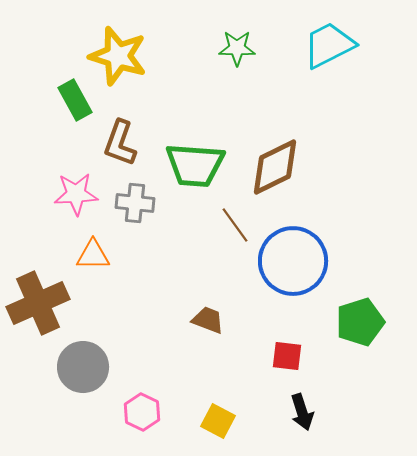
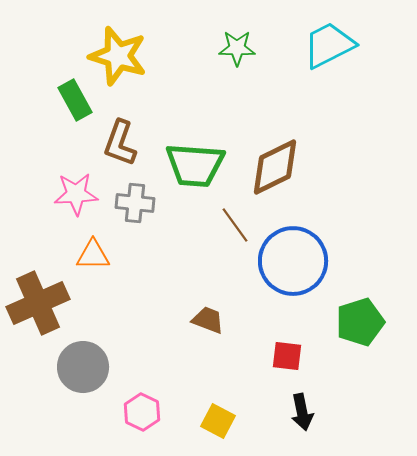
black arrow: rotated 6 degrees clockwise
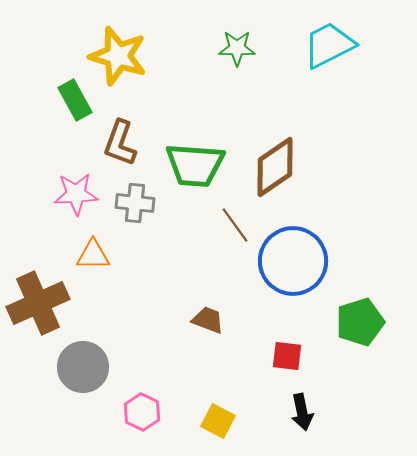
brown diamond: rotated 8 degrees counterclockwise
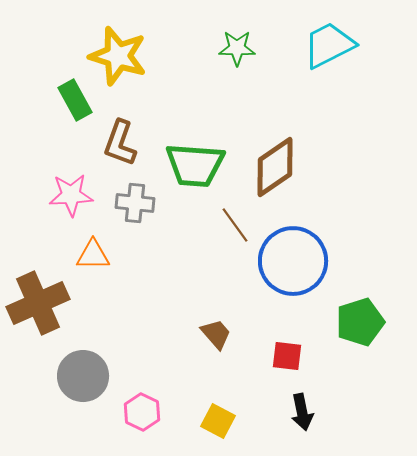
pink star: moved 5 px left, 1 px down
brown trapezoid: moved 8 px right, 14 px down; rotated 28 degrees clockwise
gray circle: moved 9 px down
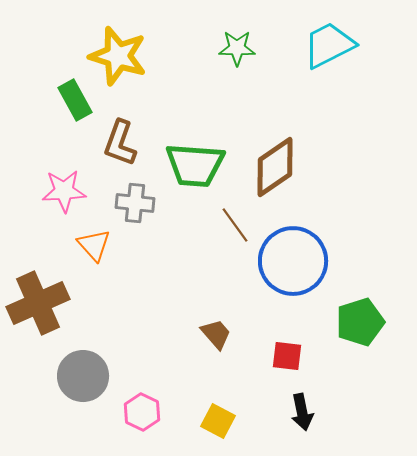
pink star: moved 7 px left, 4 px up
orange triangle: moved 1 px right, 10 px up; rotated 48 degrees clockwise
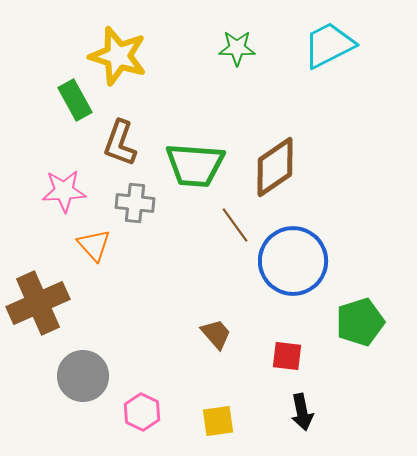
yellow square: rotated 36 degrees counterclockwise
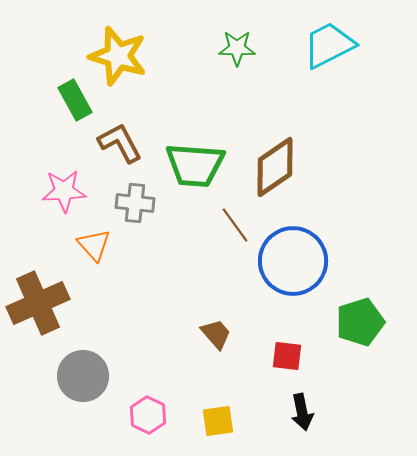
brown L-shape: rotated 132 degrees clockwise
pink hexagon: moved 6 px right, 3 px down
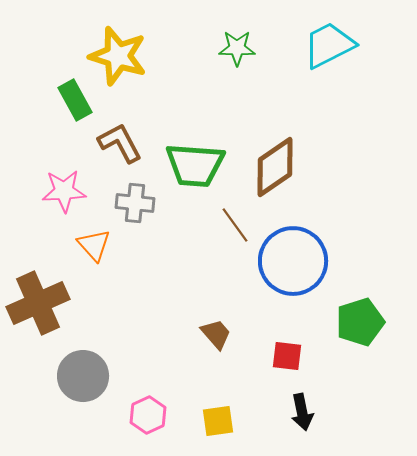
pink hexagon: rotated 9 degrees clockwise
